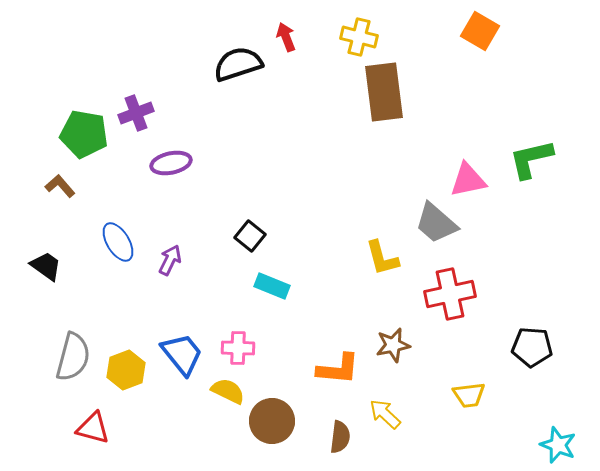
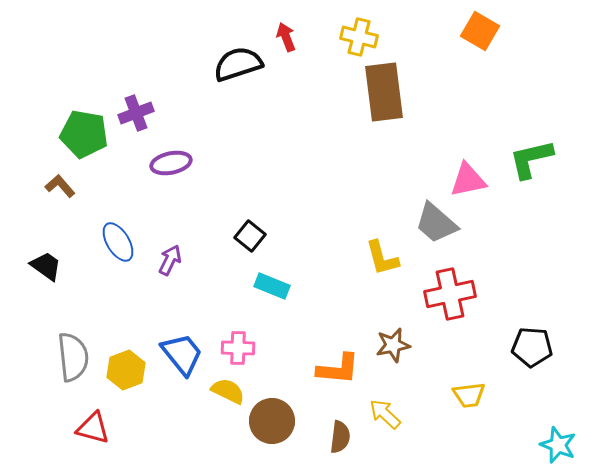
gray semicircle: rotated 21 degrees counterclockwise
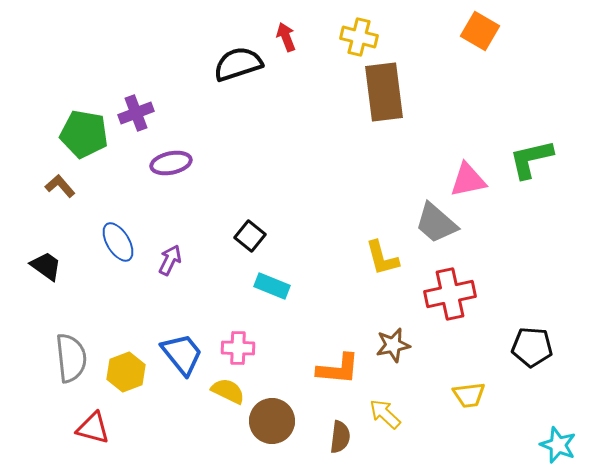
gray semicircle: moved 2 px left, 1 px down
yellow hexagon: moved 2 px down
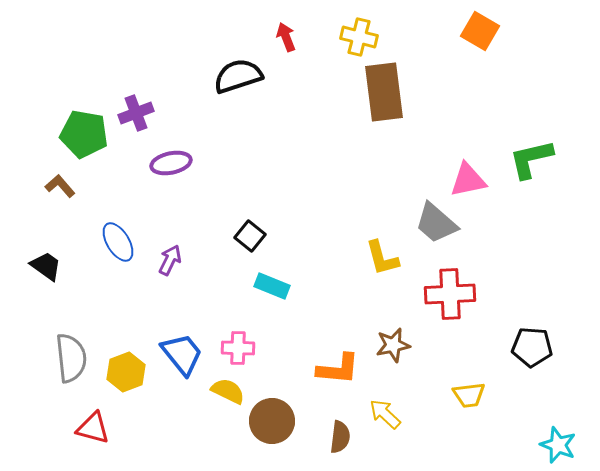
black semicircle: moved 12 px down
red cross: rotated 9 degrees clockwise
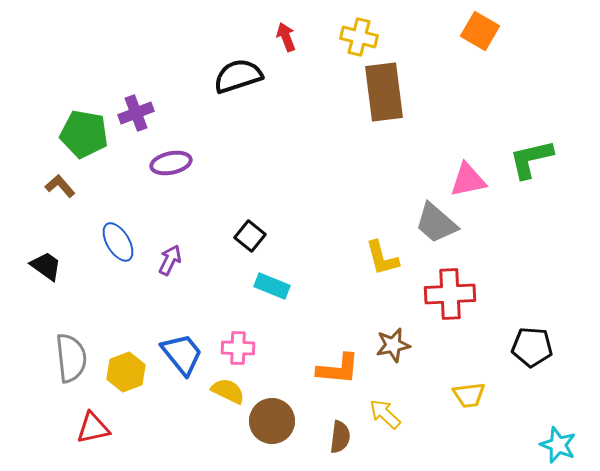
red triangle: rotated 27 degrees counterclockwise
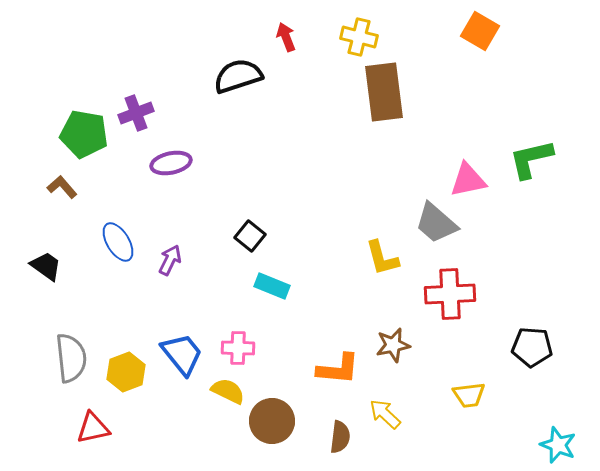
brown L-shape: moved 2 px right, 1 px down
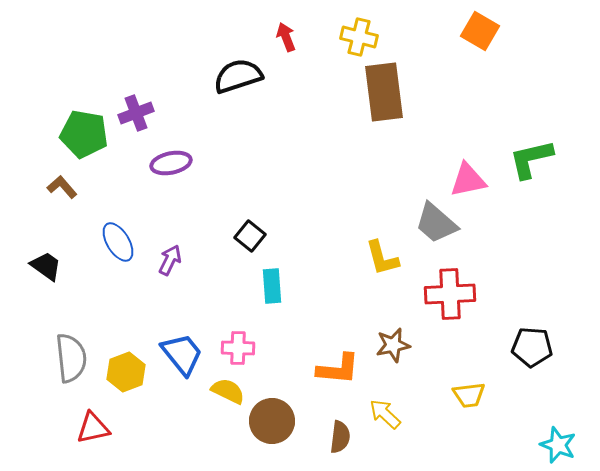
cyan rectangle: rotated 64 degrees clockwise
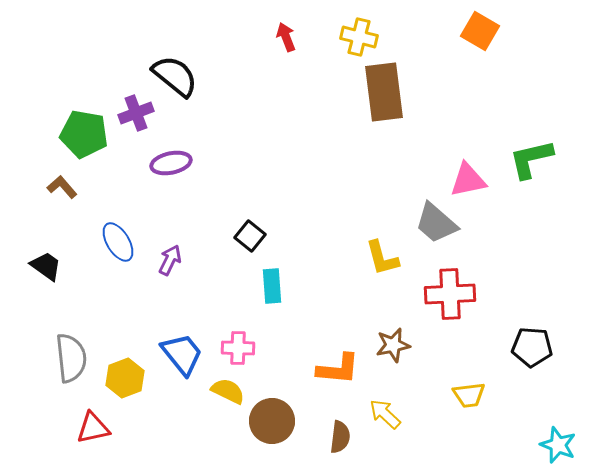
black semicircle: moved 63 px left; rotated 57 degrees clockwise
yellow hexagon: moved 1 px left, 6 px down
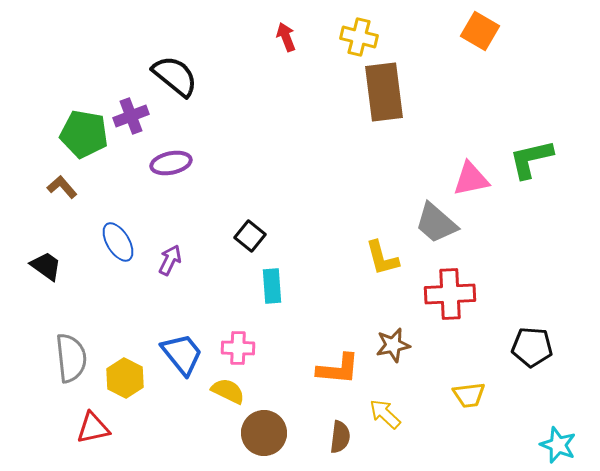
purple cross: moved 5 px left, 3 px down
pink triangle: moved 3 px right, 1 px up
yellow hexagon: rotated 12 degrees counterclockwise
brown circle: moved 8 px left, 12 px down
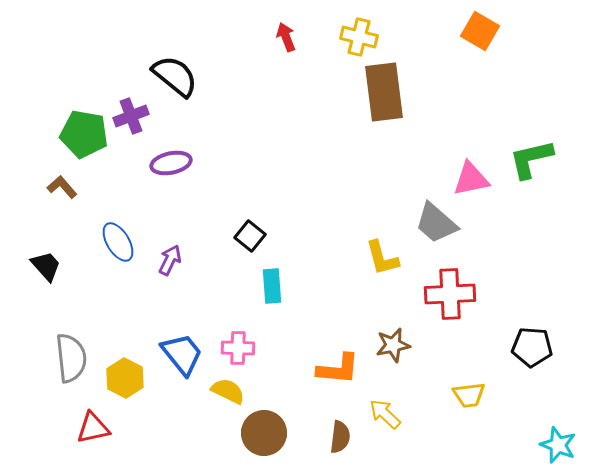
black trapezoid: rotated 12 degrees clockwise
